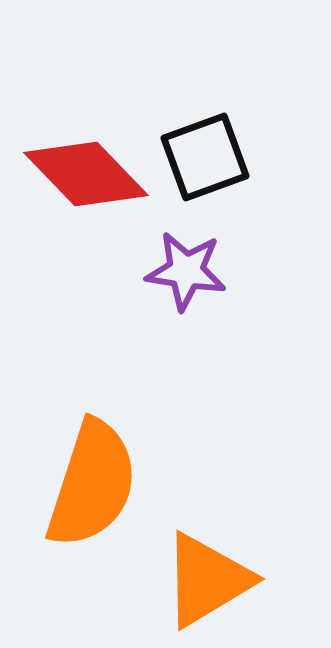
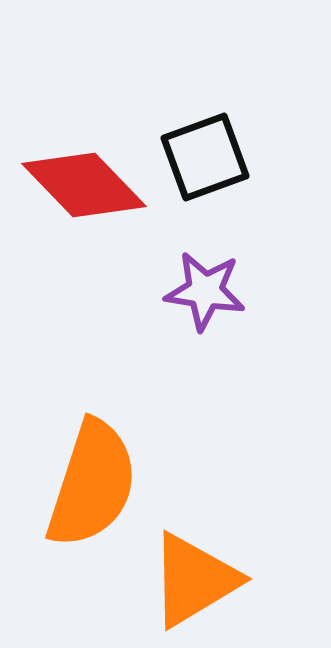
red diamond: moved 2 px left, 11 px down
purple star: moved 19 px right, 20 px down
orange triangle: moved 13 px left
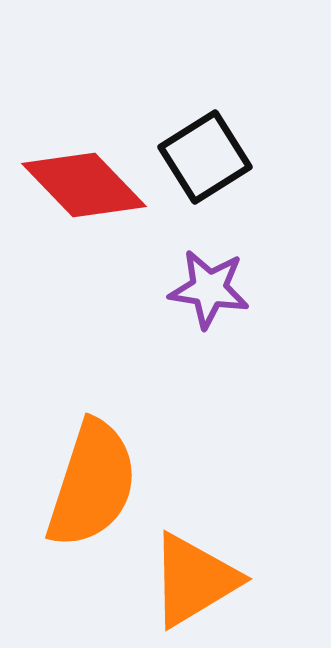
black square: rotated 12 degrees counterclockwise
purple star: moved 4 px right, 2 px up
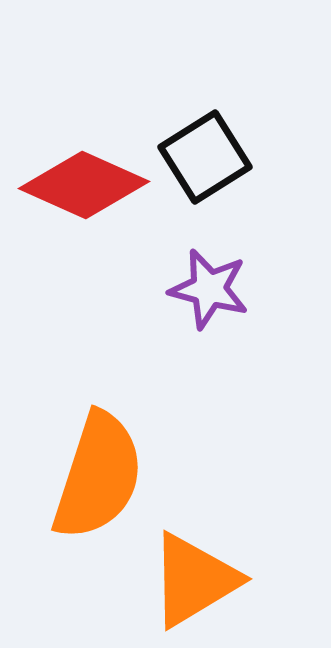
red diamond: rotated 22 degrees counterclockwise
purple star: rotated 6 degrees clockwise
orange semicircle: moved 6 px right, 8 px up
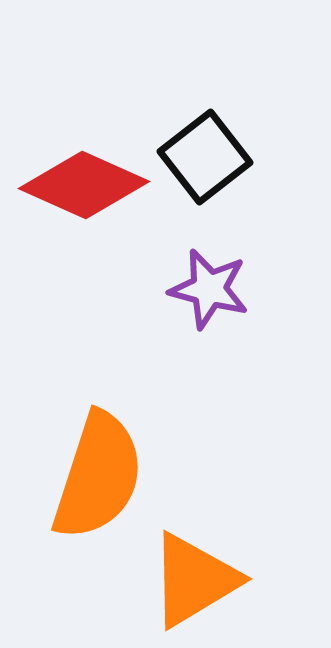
black square: rotated 6 degrees counterclockwise
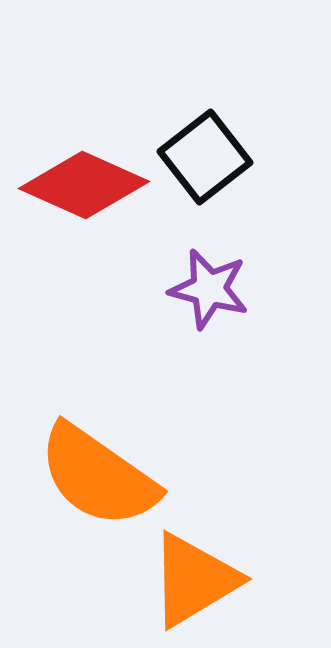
orange semicircle: rotated 107 degrees clockwise
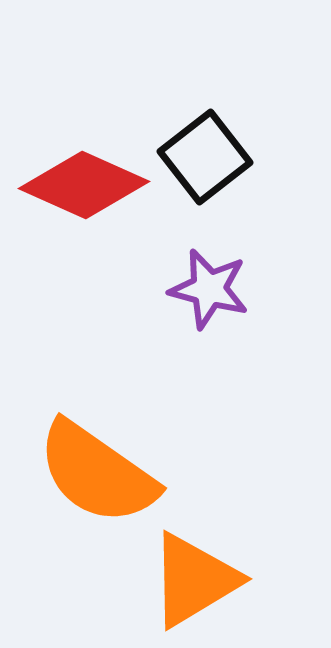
orange semicircle: moved 1 px left, 3 px up
